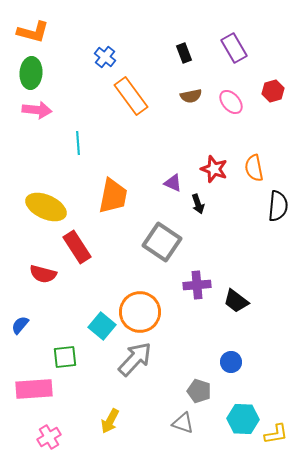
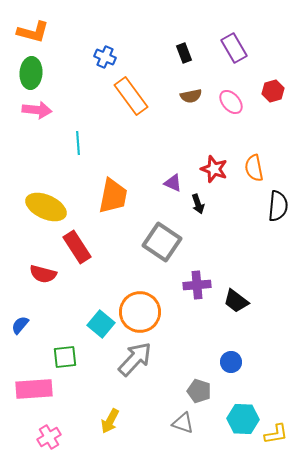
blue cross: rotated 15 degrees counterclockwise
cyan square: moved 1 px left, 2 px up
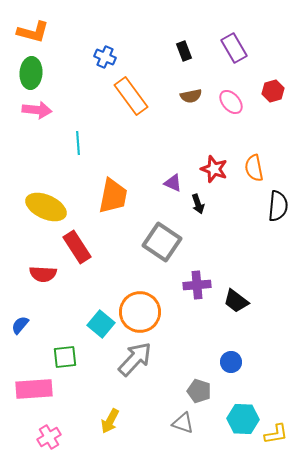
black rectangle: moved 2 px up
red semicircle: rotated 12 degrees counterclockwise
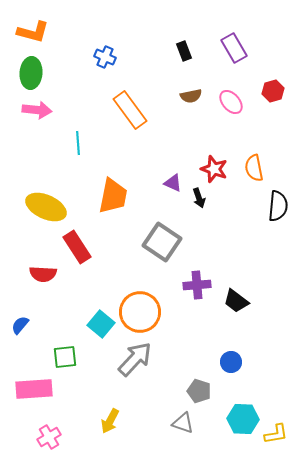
orange rectangle: moved 1 px left, 14 px down
black arrow: moved 1 px right, 6 px up
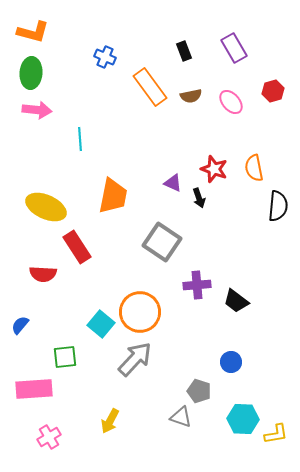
orange rectangle: moved 20 px right, 23 px up
cyan line: moved 2 px right, 4 px up
gray triangle: moved 2 px left, 6 px up
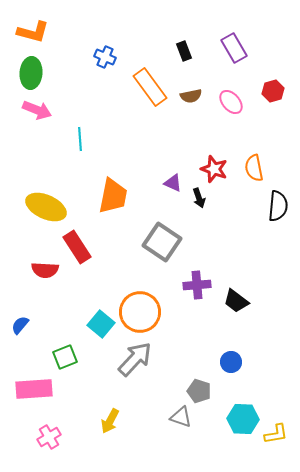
pink arrow: rotated 16 degrees clockwise
red semicircle: moved 2 px right, 4 px up
green square: rotated 15 degrees counterclockwise
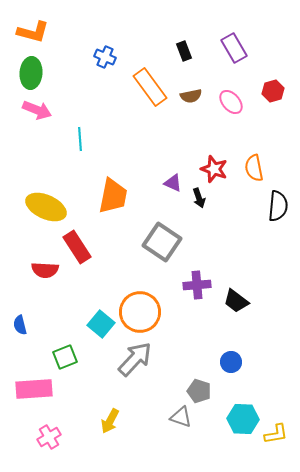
blue semicircle: rotated 54 degrees counterclockwise
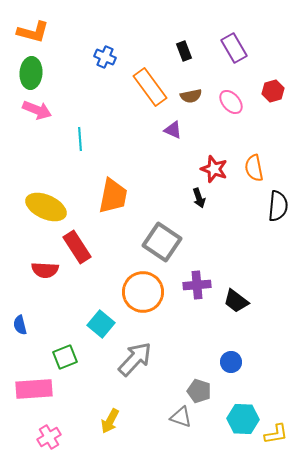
purple triangle: moved 53 px up
orange circle: moved 3 px right, 20 px up
